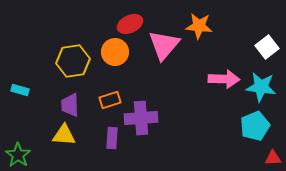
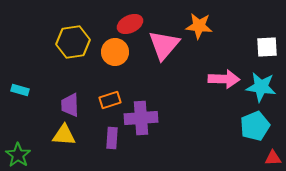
white square: rotated 35 degrees clockwise
yellow hexagon: moved 19 px up
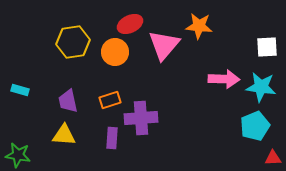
purple trapezoid: moved 2 px left, 4 px up; rotated 10 degrees counterclockwise
green star: rotated 25 degrees counterclockwise
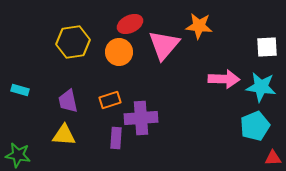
orange circle: moved 4 px right
purple rectangle: moved 4 px right
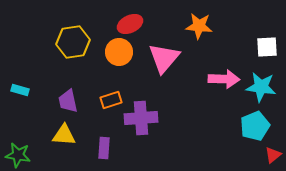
pink triangle: moved 13 px down
orange rectangle: moved 1 px right
purple rectangle: moved 12 px left, 10 px down
red triangle: moved 3 px up; rotated 36 degrees counterclockwise
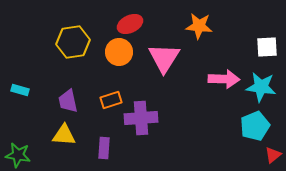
pink triangle: rotated 8 degrees counterclockwise
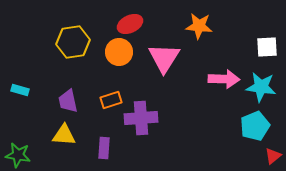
red triangle: moved 1 px down
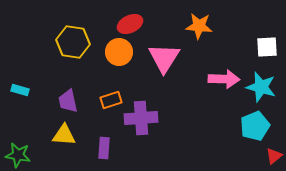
yellow hexagon: rotated 16 degrees clockwise
cyan star: rotated 8 degrees clockwise
red triangle: moved 1 px right
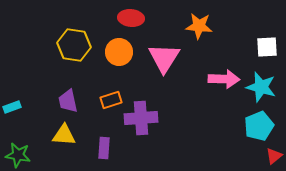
red ellipse: moved 1 px right, 6 px up; rotated 30 degrees clockwise
yellow hexagon: moved 1 px right, 3 px down
cyan rectangle: moved 8 px left, 17 px down; rotated 36 degrees counterclockwise
cyan pentagon: moved 4 px right
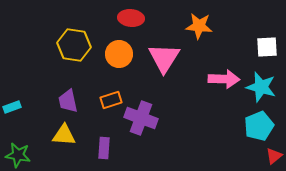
orange circle: moved 2 px down
purple cross: rotated 24 degrees clockwise
